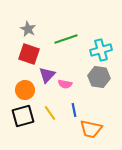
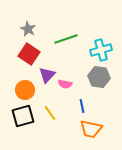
red square: rotated 15 degrees clockwise
blue line: moved 8 px right, 4 px up
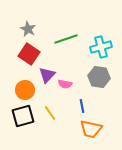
cyan cross: moved 3 px up
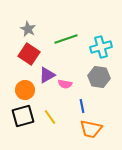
purple triangle: rotated 18 degrees clockwise
yellow line: moved 4 px down
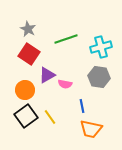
black square: moved 3 px right; rotated 20 degrees counterclockwise
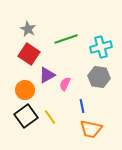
pink semicircle: rotated 104 degrees clockwise
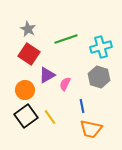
gray hexagon: rotated 10 degrees clockwise
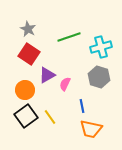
green line: moved 3 px right, 2 px up
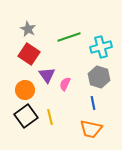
purple triangle: rotated 36 degrees counterclockwise
blue line: moved 11 px right, 3 px up
yellow line: rotated 21 degrees clockwise
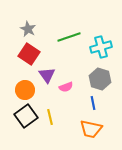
gray hexagon: moved 1 px right, 2 px down
pink semicircle: moved 1 px right, 3 px down; rotated 136 degrees counterclockwise
